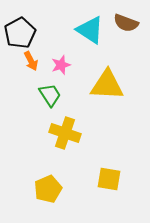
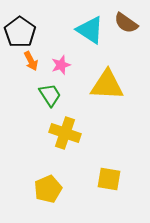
brown semicircle: rotated 15 degrees clockwise
black pentagon: moved 1 px up; rotated 8 degrees counterclockwise
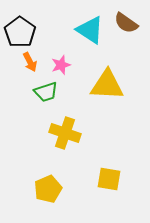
orange arrow: moved 1 px left, 1 px down
green trapezoid: moved 4 px left, 3 px up; rotated 105 degrees clockwise
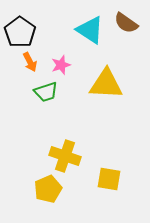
yellow triangle: moved 1 px left, 1 px up
yellow cross: moved 23 px down
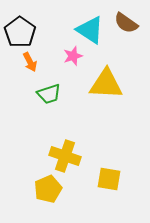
pink star: moved 12 px right, 9 px up
green trapezoid: moved 3 px right, 2 px down
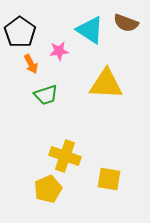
brown semicircle: rotated 15 degrees counterclockwise
pink star: moved 14 px left, 5 px up; rotated 12 degrees clockwise
orange arrow: moved 1 px right, 2 px down
green trapezoid: moved 3 px left, 1 px down
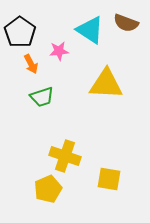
green trapezoid: moved 4 px left, 2 px down
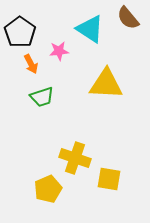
brown semicircle: moved 2 px right, 5 px up; rotated 30 degrees clockwise
cyan triangle: moved 1 px up
yellow cross: moved 10 px right, 2 px down
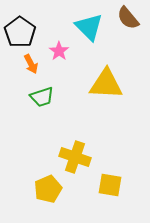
cyan triangle: moved 1 px left, 2 px up; rotated 12 degrees clockwise
pink star: rotated 30 degrees counterclockwise
yellow cross: moved 1 px up
yellow square: moved 1 px right, 6 px down
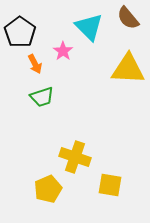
pink star: moved 4 px right
orange arrow: moved 4 px right
yellow triangle: moved 22 px right, 15 px up
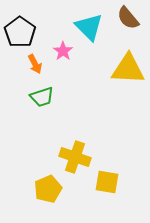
yellow square: moved 3 px left, 3 px up
